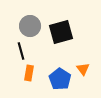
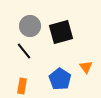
black line: moved 3 px right; rotated 24 degrees counterclockwise
orange triangle: moved 3 px right, 2 px up
orange rectangle: moved 7 px left, 13 px down
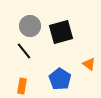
orange triangle: moved 3 px right, 3 px up; rotated 16 degrees counterclockwise
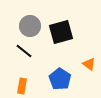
black line: rotated 12 degrees counterclockwise
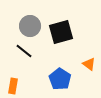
orange rectangle: moved 9 px left
